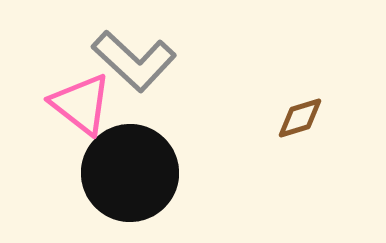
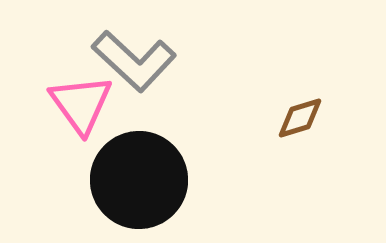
pink triangle: rotated 16 degrees clockwise
black circle: moved 9 px right, 7 px down
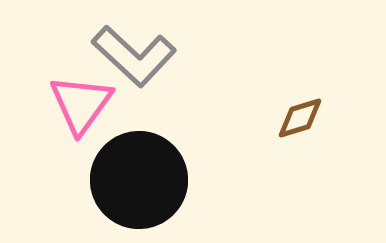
gray L-shape: moved 5 px up
pink triangle: rotated 12 degrees clockwise
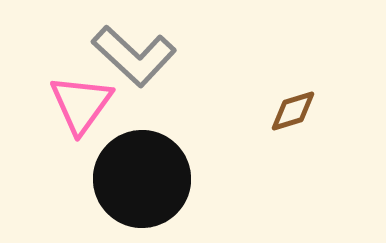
brown diamond: moved 7 px left, 7 px up
black circle: moved 3 px right, 1 px up
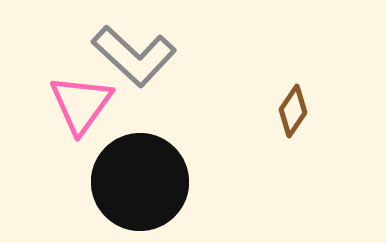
brown diamond: rotated 39 degrees counterclockwise
black circle: moved 2 px left, 3 px down
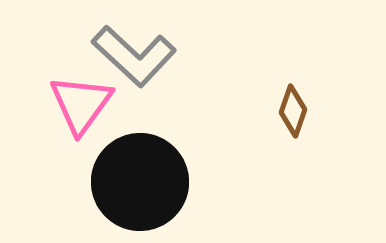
brown diamond: rotated 15 degrees counterclockwise
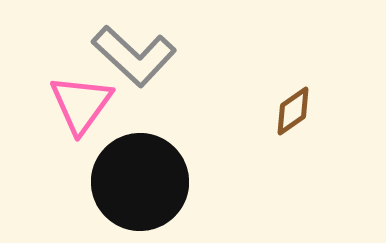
brown diamond: rotated 36 degrees clockwise
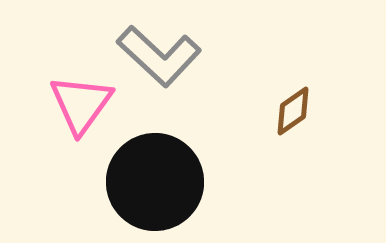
gray L-shape: moved 25 px right
black circle: moved 15 px right
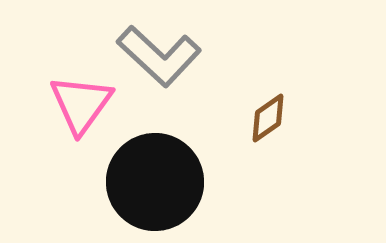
brown diamond: moved 25 px left, 7 px down
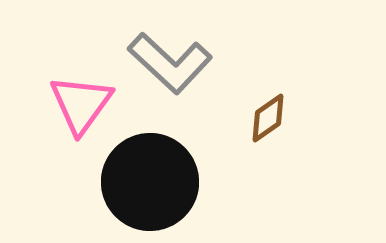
gray L-shape: moved 11 px right, 7 px down
black circle: moved 5 px left
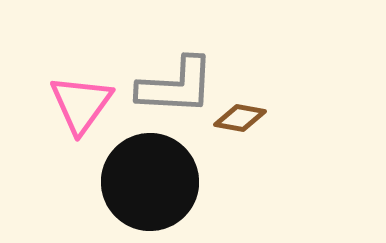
gray L-shape: moved 6 px right, 23 px down; rotated 40 degrees counterclockwise
brown diamond: moved 28 px left; rotated 45 degrees clockwise
